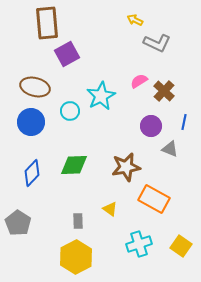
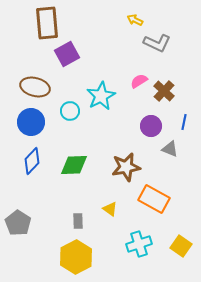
blue diamond: moved 12 px up
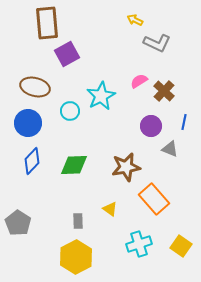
blue circle: moved 3 px left, 1 px down
orange rectangle: rotated 20 degrees clockwise
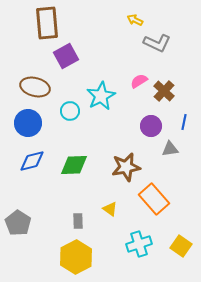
purple square: moved 1 px left, 2 px down
gray triangle: rotated 30 degrees counterclockwise
blue diamond: rotated 32 degrees clockwise
